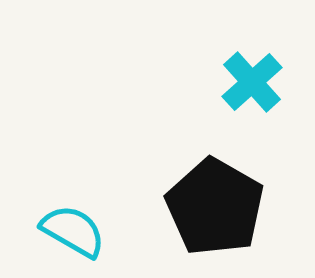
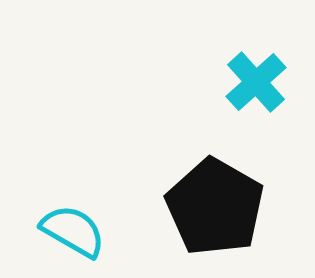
cyan cross: moved 4 px right
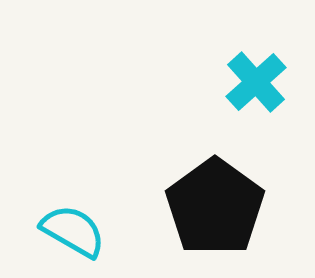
black pentagon: rotated 6 degrees clockwise
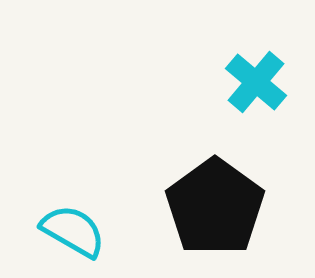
cyan cross: rotated 8 degrees counterclockwise
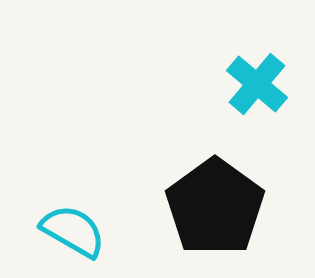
cyan cross: moved 1 px right, 2 px down
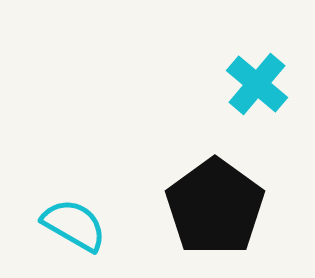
cyan semicircle: moved 1 px right, 6 px up
